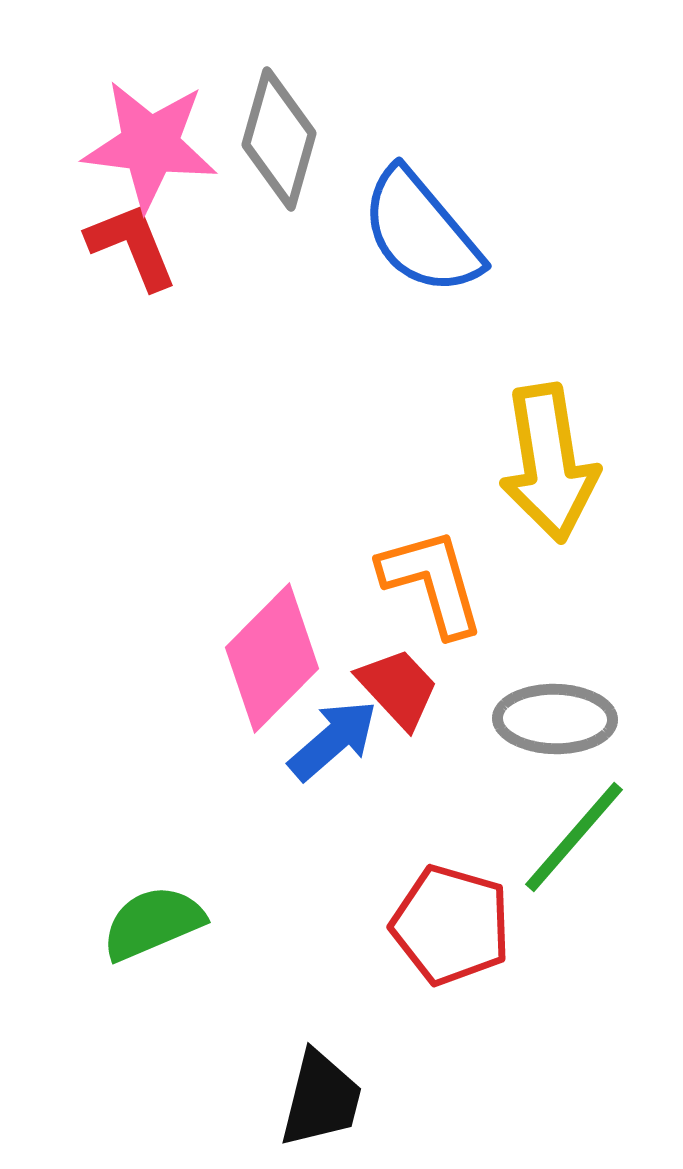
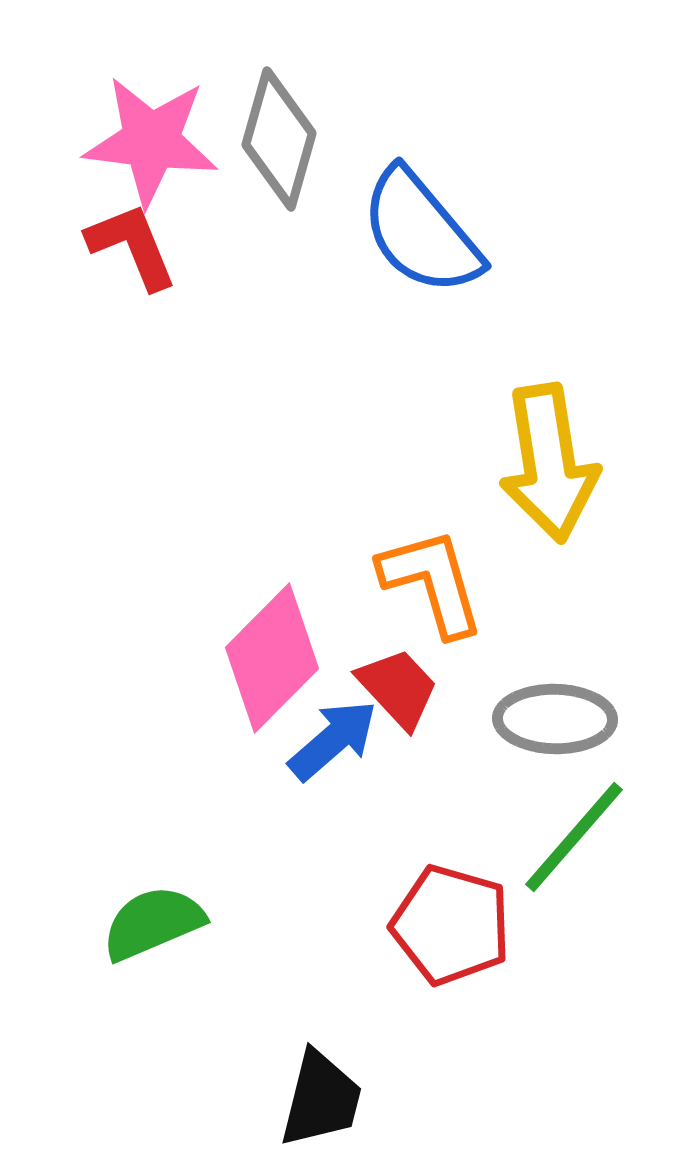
pink star: moved 1 px right, 4 px up
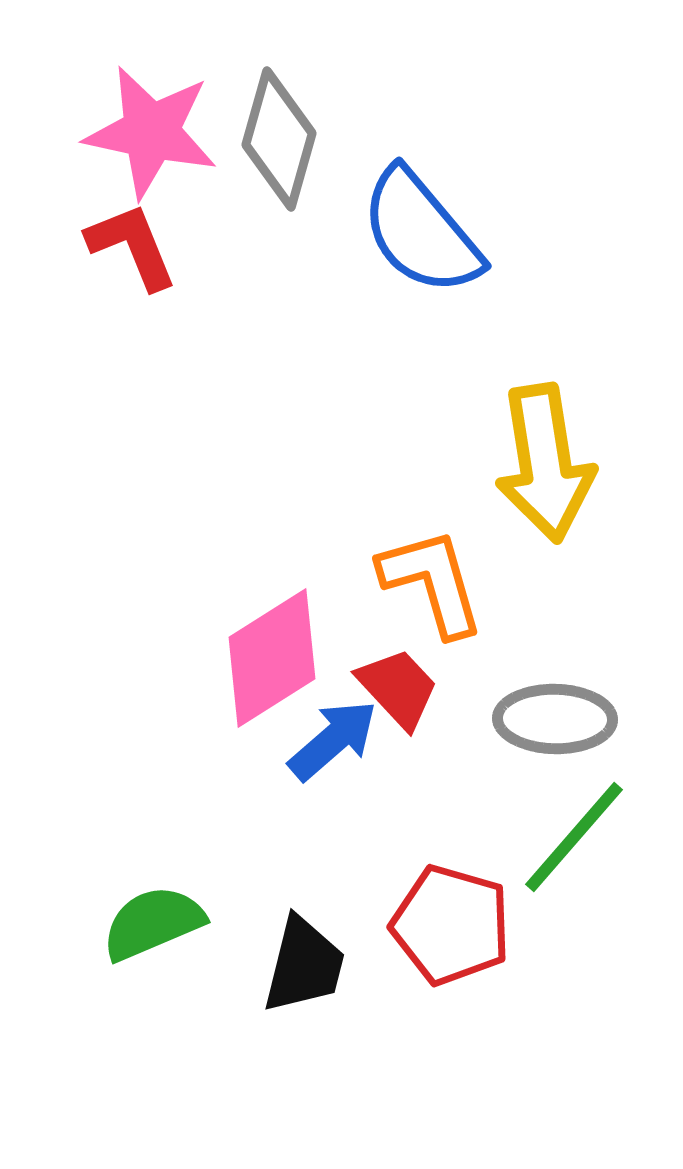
pink star: moved 9 px up; rotated 5 degrees clockwise
yellow arrow: moved 4 px left
pink diamond: rotated 13 degrees clockwise
black trapezoid: moved 17 px left, 134 px up
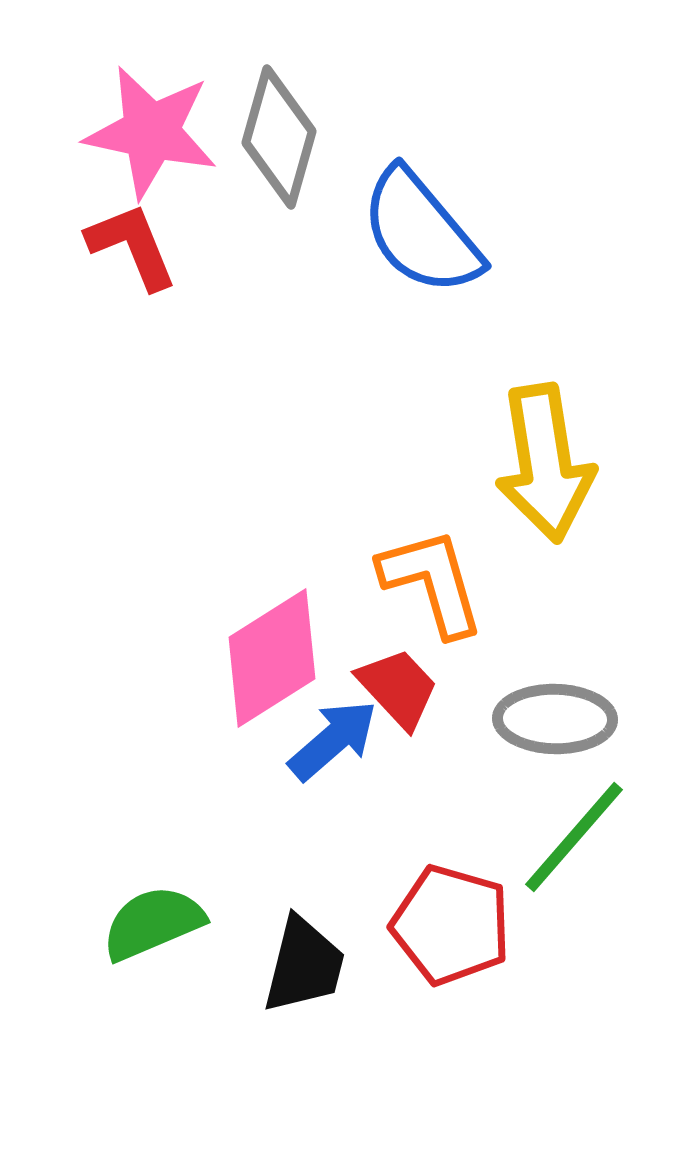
gray diamond: moved 2 px up
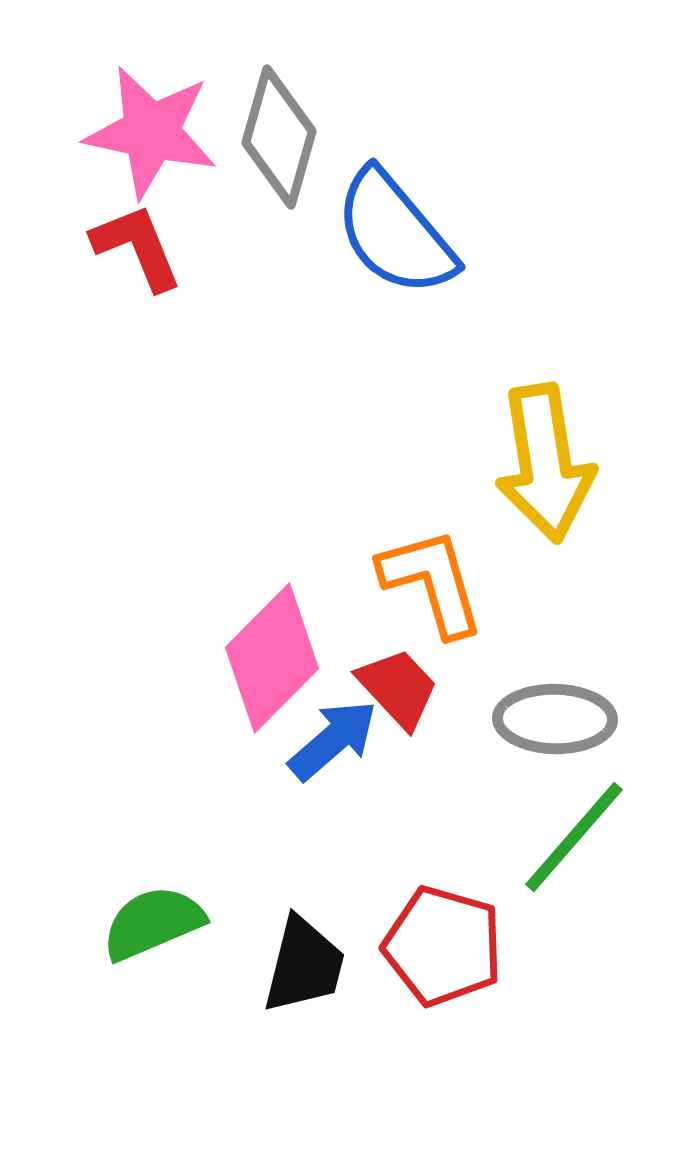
blue semicircle: moved 26 px left, 1 px down
red L-shape: moved 5 px right, 1 px down
pink diamond: rotated 13 degrees counterclockwise
red pentagon: moved 8 px left, 21 px down
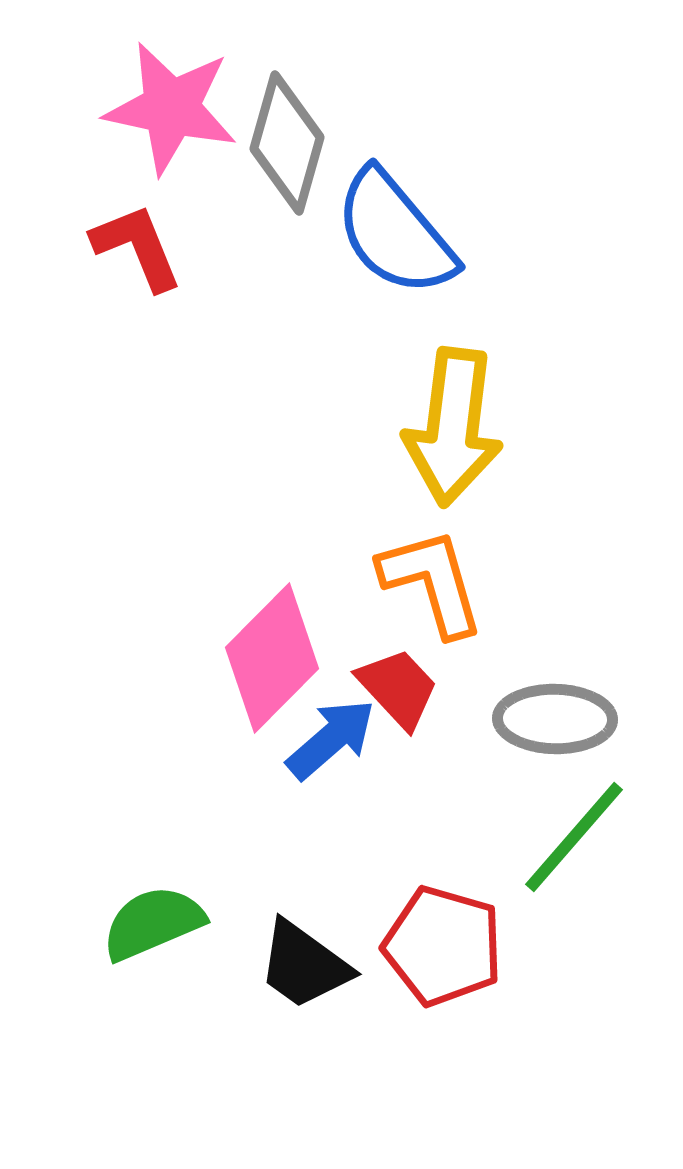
pink star: moved 20 px right, 24 px up
gray diamond: moved 8 px right, 6 px down
yellow arrow: moved 92 px left, 36 px up; rotated 16 degrees clockwise
blue arrow: moved 2 px left, 1 px up
black trapezoid: rotated 112 degrees clockwise
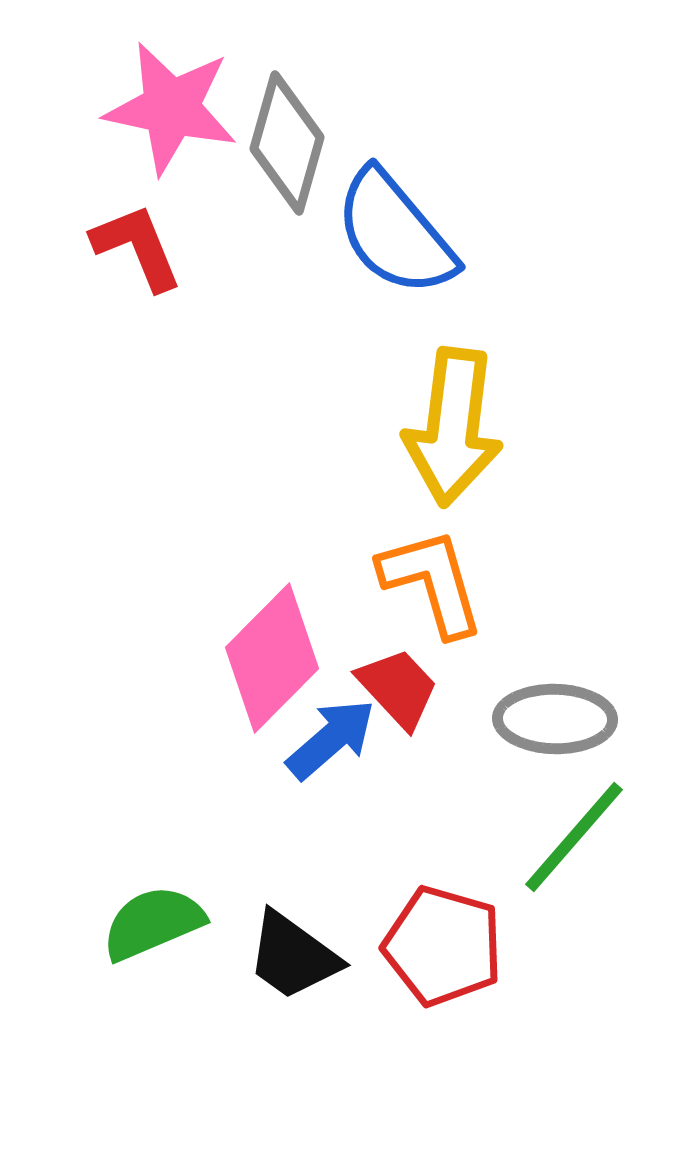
black trapezoid: moved 11 px left, 9 px up
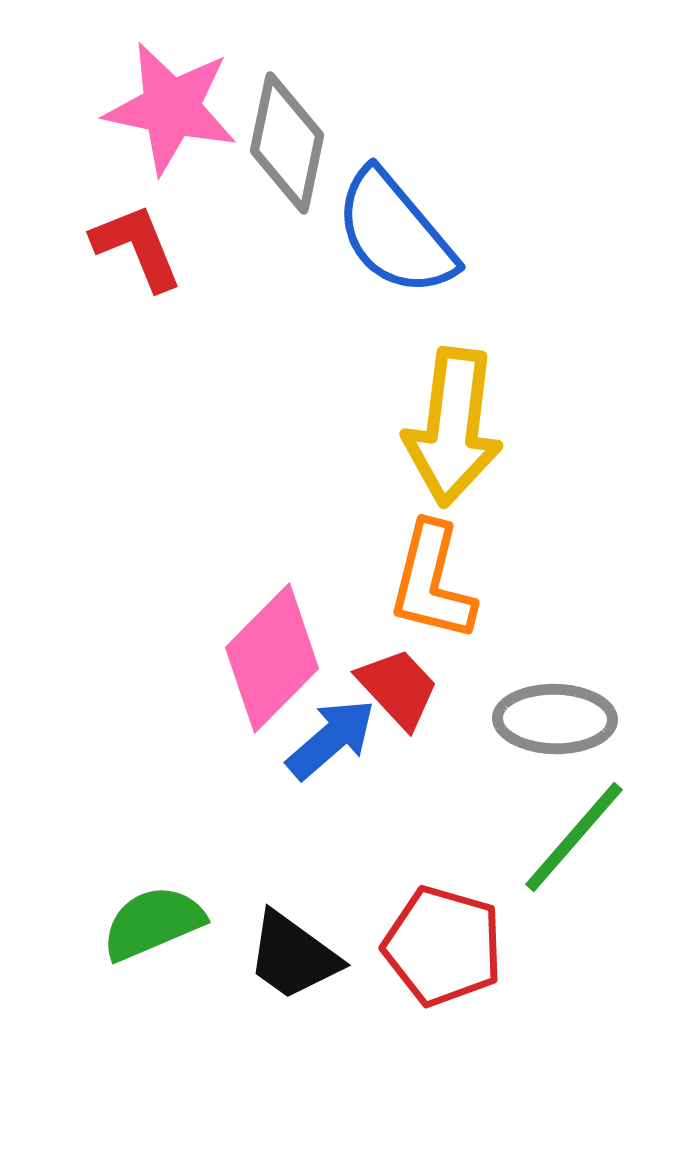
gray diamond: rotated 4 degrees counterclockwise
orange L-shape: rotated 150 degrees counterclockwise
